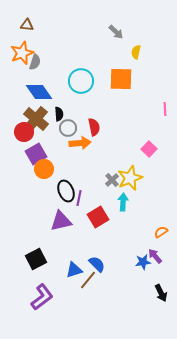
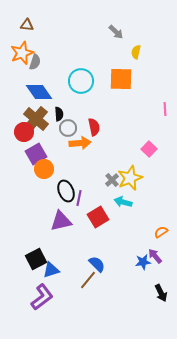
cyan arrow: rotated 78 degrees counterclockwise
blue triangle: moved 23 px left
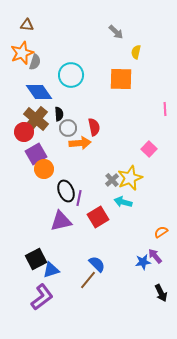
cyan circle: moved 10 px left, 6 px up
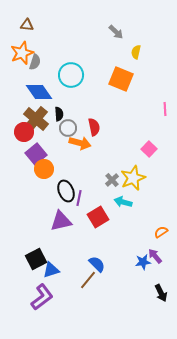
orange square: rotated 20 degrees clockwise
orange arrow: rotated 20 degrees clockwise
purple square: rotated 10 degrees counterclockwise
yellow star: moved 3 px right
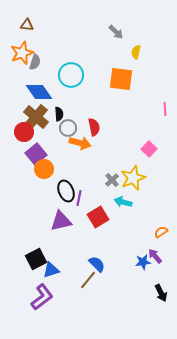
orange square: rotated 15 degrees counterclockwise
brown cross: moved 2 px up
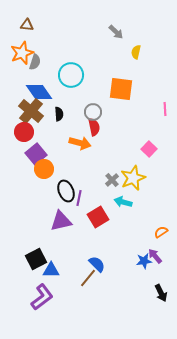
orange square: moved 10 px down
brown cross: moved 5 px left, 6 px up
gray circle: moved 25 px right, 16 px up
blue star: moved 1 px right, 1 px up
blue triangle: rotated 18 degrees clockwise
brown line: moved 2 px up
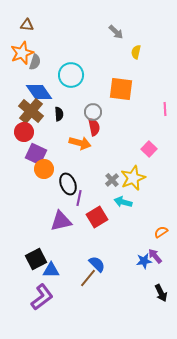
purple square: rotated 25 degrees counterclockwise
black ellipse: moved 2 px right, 7 px up
red square: moved 1 px left
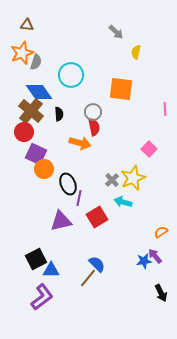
gray semicircle: moved 1 px right
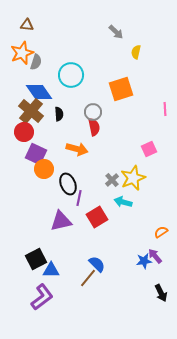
orange square: rotated 25 degrees counterclockwise
orange arrow: moved 3 px left, 6 px down
pink square: rotated 21 degrees clockwise
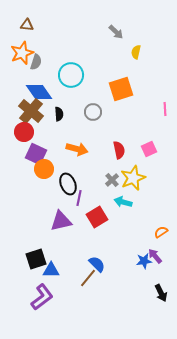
red semicircle: moved 25 px right, 23 px down
black square: rotated 10 degrees clockwise
